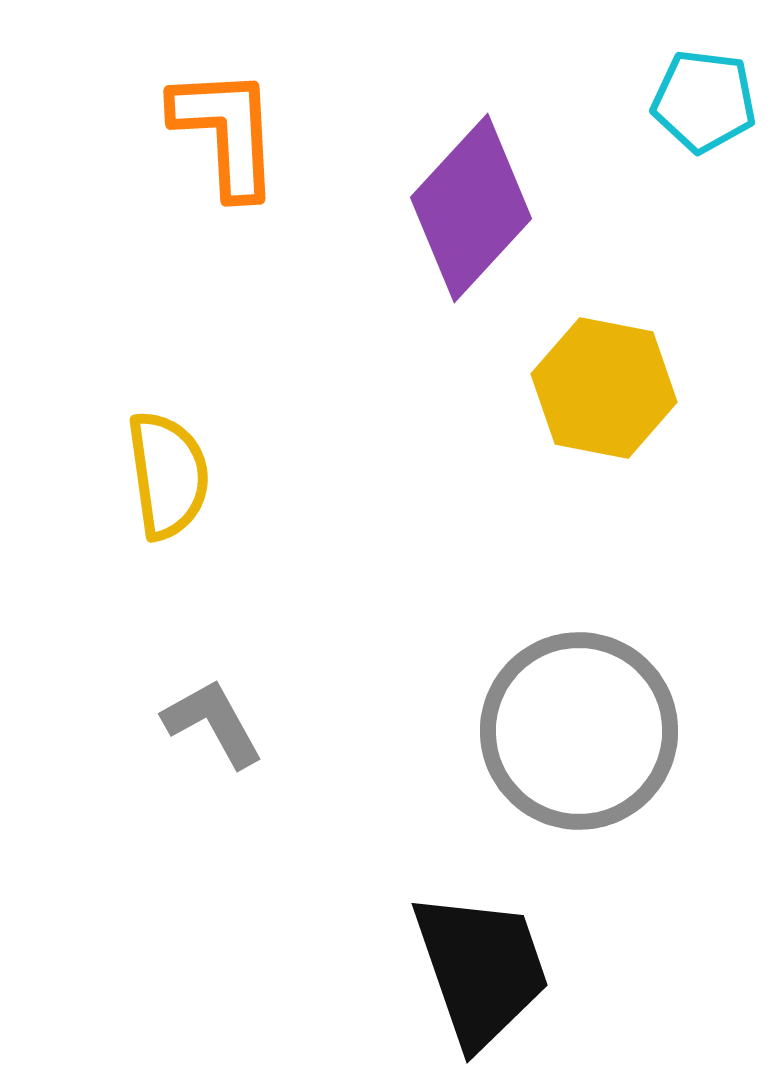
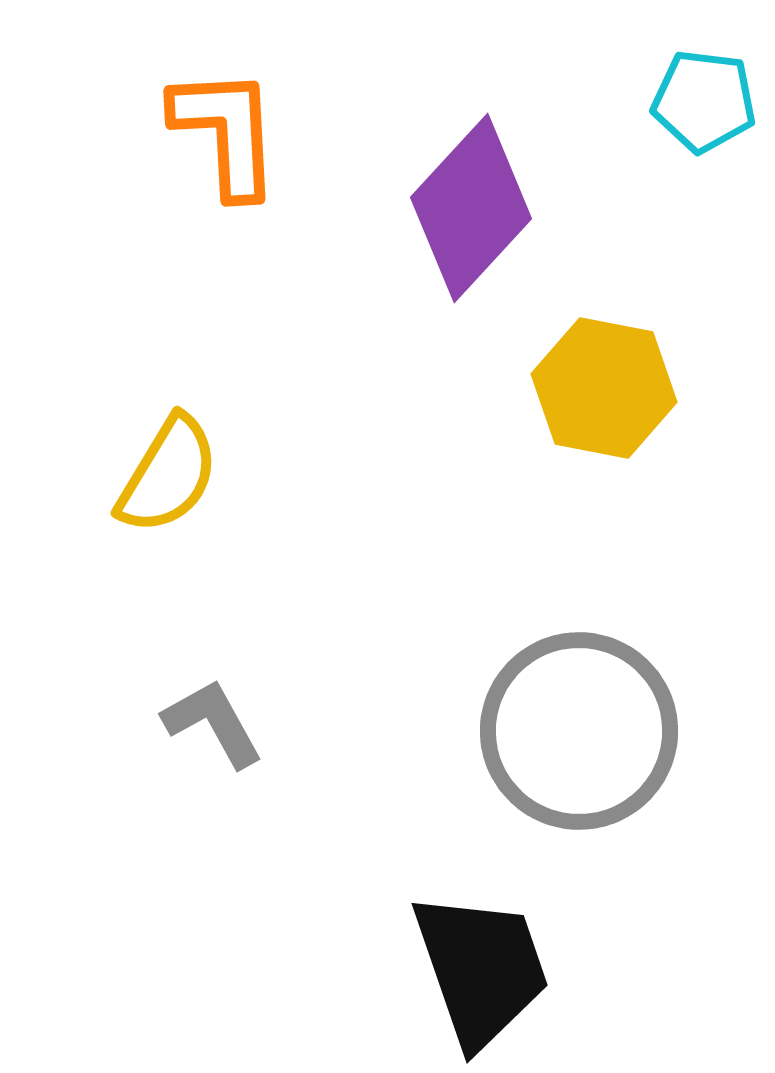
yellow semicircle: rotated 39 degrees clockwise
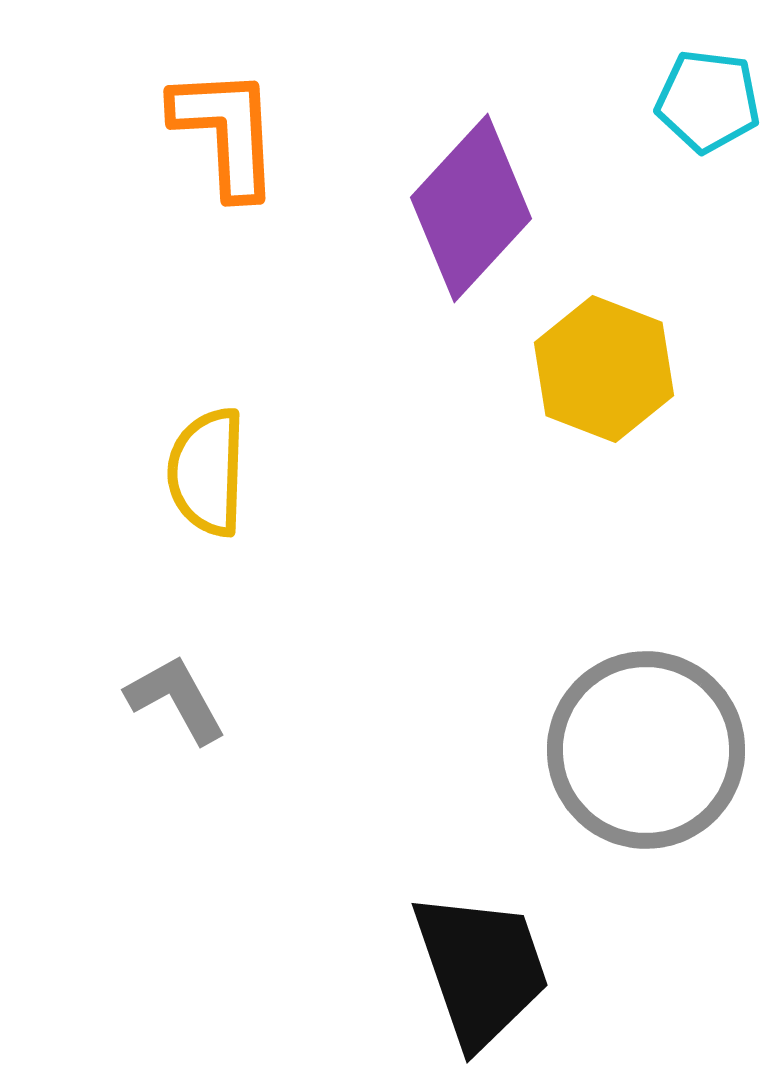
cyan pentagon: moved 4 px right
yellow hexagon: moved 19 px up; rotated 10 degrees clockwise
yellow semicircle: moved 39 px right, 3 px up; rotated 151 degrees clockwise
gray L-shape: moved 37 px left, 24 px up
gray circle: moved 67 px right, 19 px down
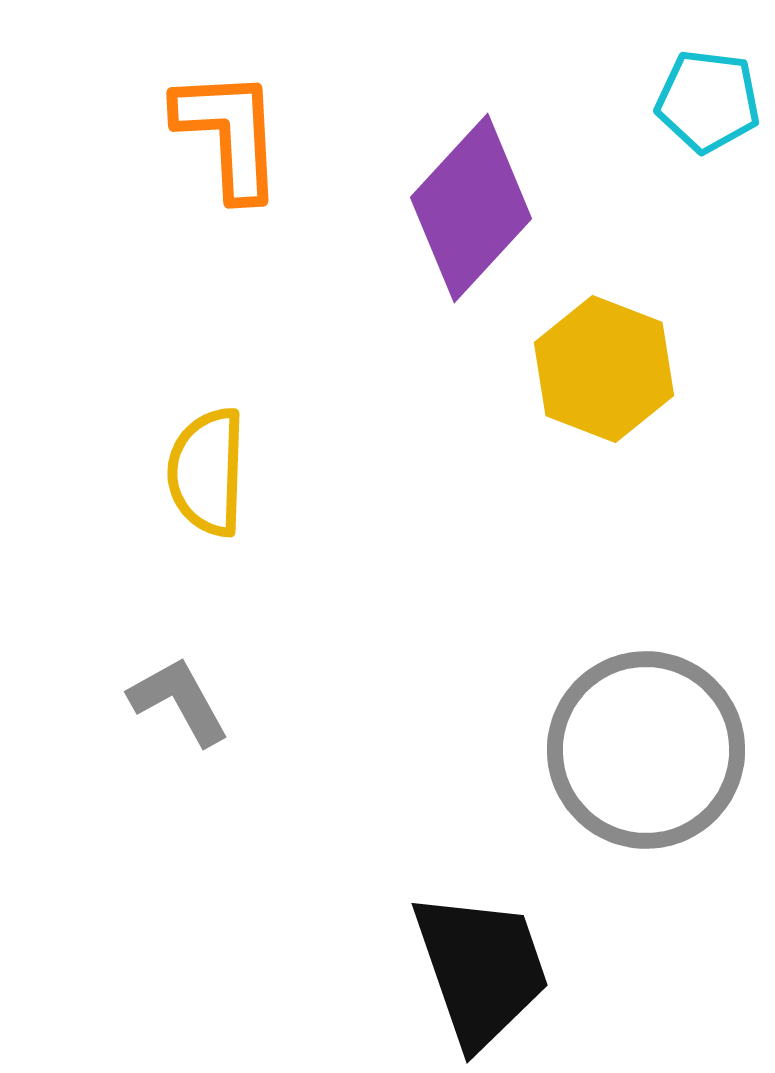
orange L-shape: moved 3 px right, 2 px down
gray L-shape: moved 3 px right, 2 px down
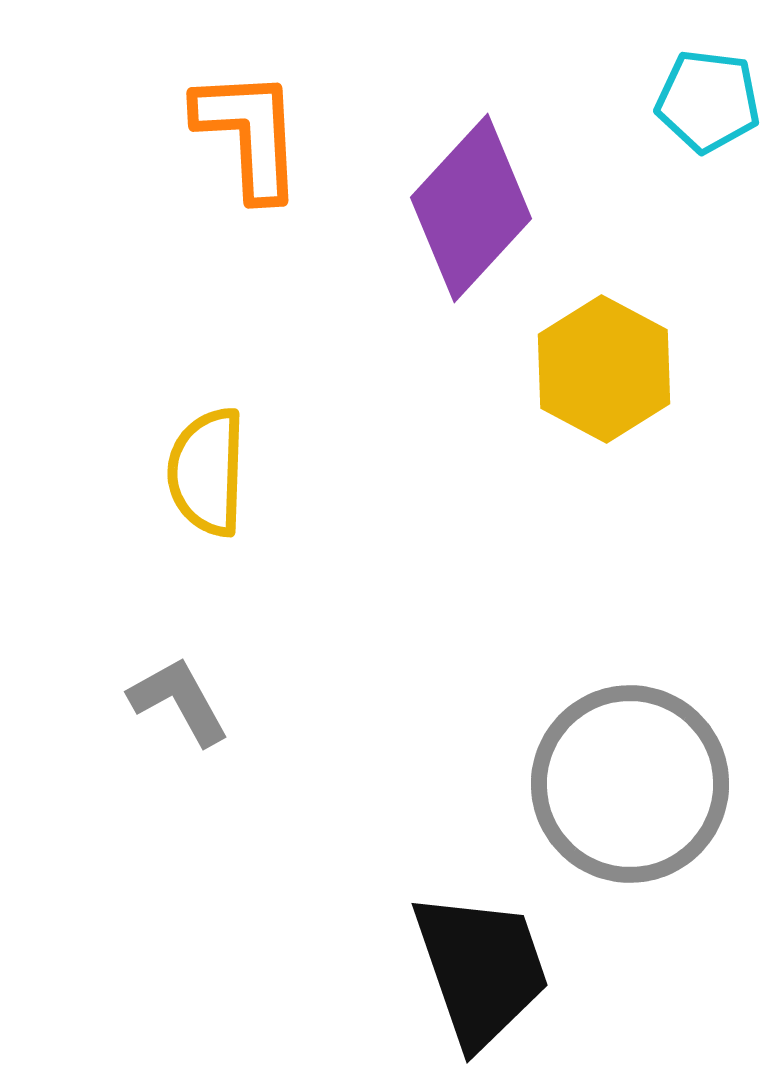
orange L-shape: moved 20 px right
yellow hexagon: rotated 7 degrees clockwise
gray circle: moved 16 px left, 34 px down
